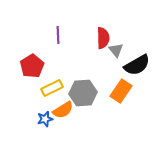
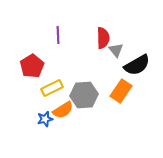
gray hexagon: moved 1 px right, 2 px down
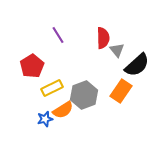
purple line: rotated 30 degrees counterclockwise
gray triangle: moved 1 px right
black semicircle: rotated 12 degrees counterclockwise
gray hexagon: rotated 16 degrees counterclockwise
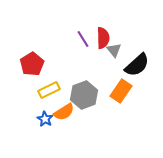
purple line: moved 25 px right, 4 px down
gray triangle: moved 3 px left
red pentagon: moved 2 px up
yellow rectangle: moved 3 px left, 2 px down
orange semicircle: moved 1 px right, 2 px down
blue star: rotated 28 degrees counterclockwise
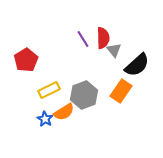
red pentagon: moved 6 px left, 4 px up
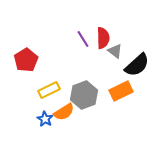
gray triangle: moved 1 px right, 1 px down; rotated 14 degrees counterclockwise
orange rectangle: rotated 30 degrees clockwise
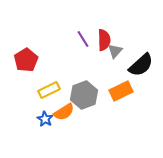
red semicircle: moved 1 px right, 2 px down
gray triangle: rotated 35 degrees clockwise
black semicircle: moved 4 px right
